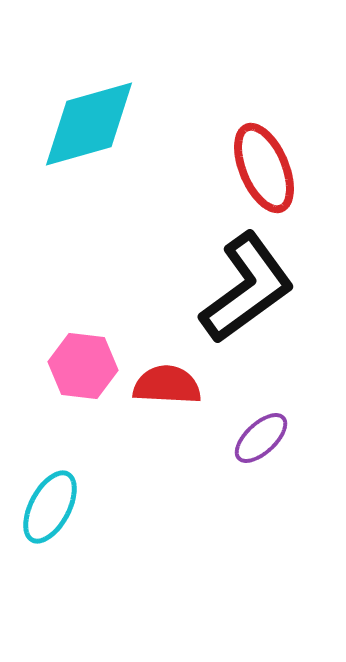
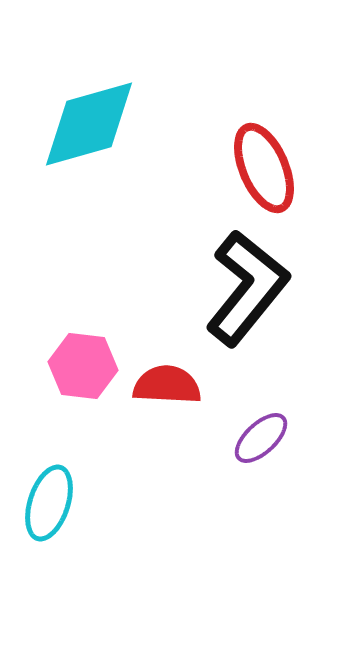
black L-shape: rotated 15 degrees counterclockwise
cyan ellipse: moved 1 px left, 4 px up; rotated 10 degrees counterclockwise
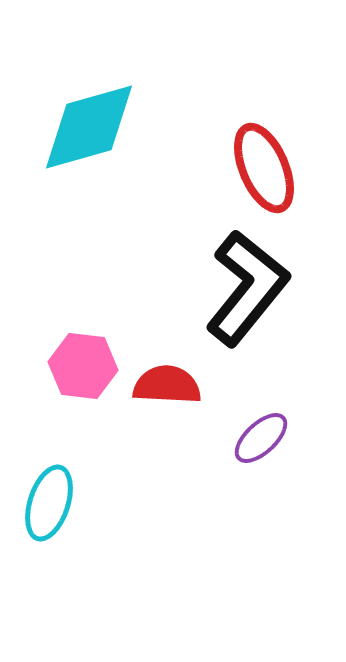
cyan diamond: moved 3 px down
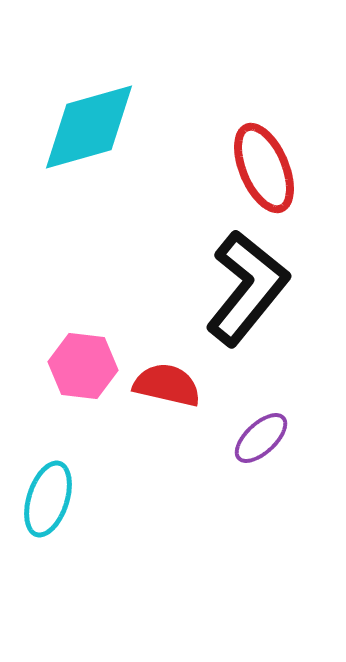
red semicircle: rotated 10 degrees clockwise
cyan ellipse: moved 1 px left, 4 px up
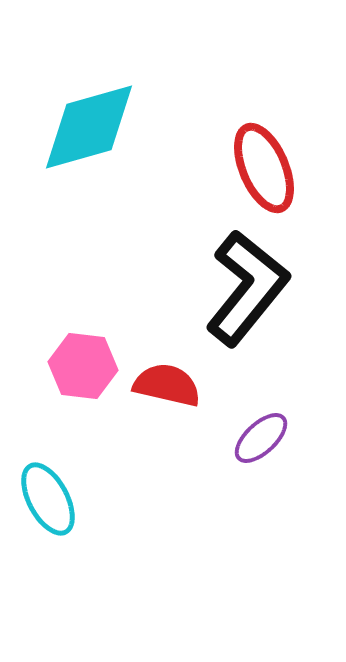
cyan ellipse: rotated 46 degrees counterclockwise
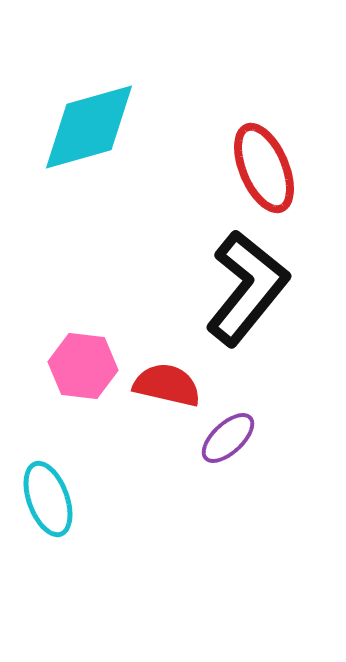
purple ellipse: moved 33 px left
cyan ellipse: rotated 8 degrees clockwise
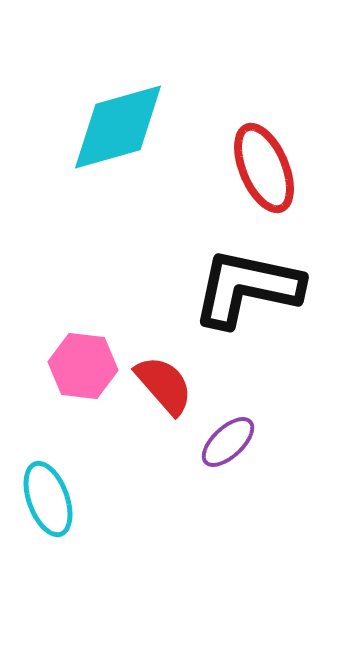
cyan diamond: moved 29 px right
black L-shape: rotated 117 degrees counterclockwise
red semicircle: moved 3 px left; rotated 36 degrees clockwise
purple ellipse: moved 4 px down
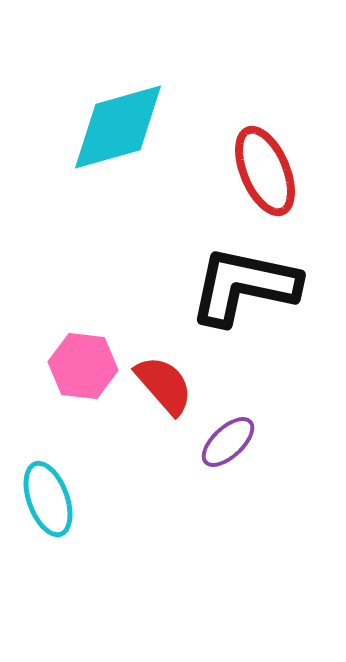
red ellipse: moved 1 px right, 3 px down
black L-shape: moved 3 px left, 2 px up
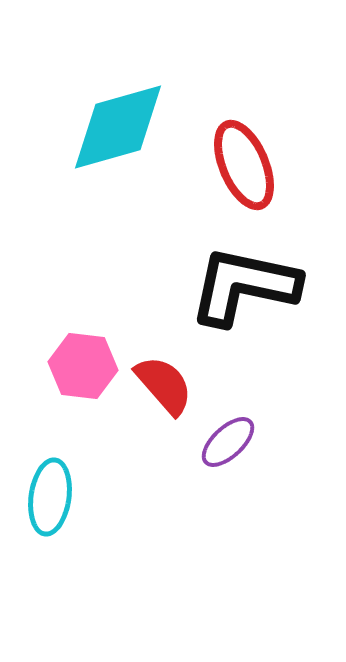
red ellipse: moved 21 px left, 6 px up
cyan ellipse: moved 2 px right, 2 px up; rotated 28 degrees clockwise
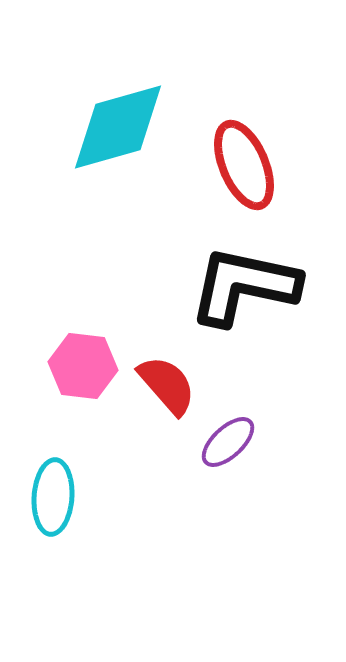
red semicircle: moved 3 px right
cyan ellipse: moved 3 px right; rotated 4 degrees counterclockwise
